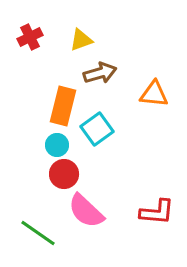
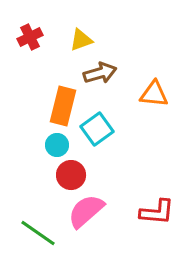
red circle: moved 7 px right, 1 px down
pink semicircle: rotated 96 degrees clockwise
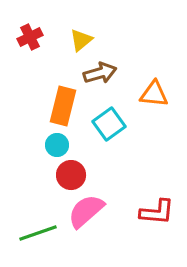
yellow triangle: rotated 20 degrees counterclockwise
cyan square: moved 12 px right, 5 px up
green line: rotated 54 degrees counterclockwise
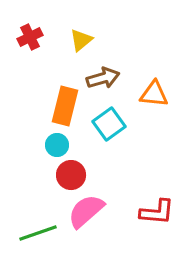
brown arrow: moved 3 px right, 5 px down
orange rectangle: moved 2 px right
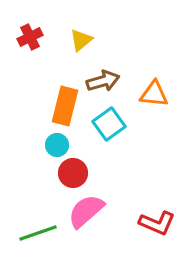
brown arrow: moved 3 px down
red circle: moved 2 px right, 2 px up
red L-shape: moved 11 px down; rotated 18 degrees clockwise
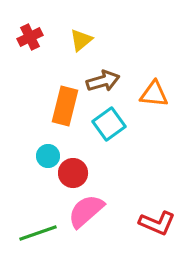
cyan circle: moved 9 px left, 11 px down
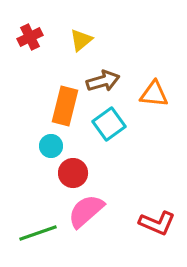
cyan circle: moved 3 px right, 10 px up
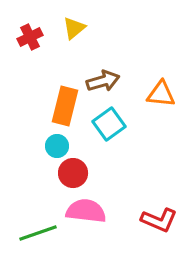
yellow triangle: moved 7 px left, 12 px up
orange triangle: moved 7 px right
cyan circle: moved 6 px right
pink semicircle: rotated 48 degrees clockwise
red L-shape: moved 2 px right, 3 px up
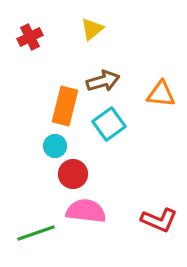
yellow triangle: moved 18 px right, 1 px down
cyan circle: moved 2 px left
red circle: moved 1 px down
green line: moved 2 px left
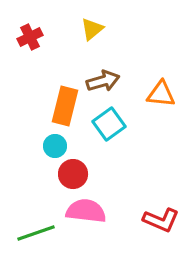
red L-shape: moved 2 px right
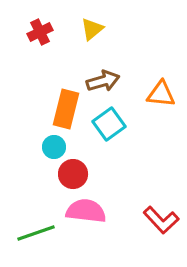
red cross: moved 10 px right, 5 px up
orange rectangle: moved 1 px right, 3 px down
cyan circle: moved 1 px left, 1 px down
red L-shape: rotated 24 degrees clockwise
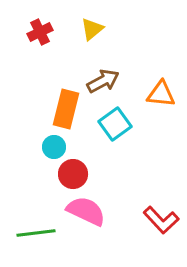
brown arrow: rotated 12 degrees counterclockwise
cyan square: moved 6 px right
pink semicircle: rotated 18 degrees clockwise
green line: rotated 12 degrees clockwise
